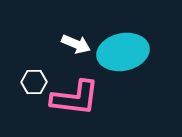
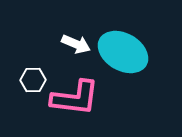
cyan ellipse: rotated 42 degrees clockwise
white hexagon: moved 1 px left, 2 px up
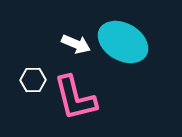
cyan ellipse: moved 10 px up
pink L-shape: rotated 69 degrees clockwise
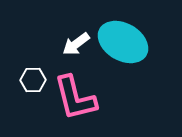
white arrow: rotated 120 degrees clockwise
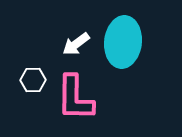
cyan ellipse: rotated 66 degrees clockwise
pink L-shape: rotated 15 degrees clockwise
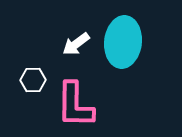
pink L-shape: moved 7 px down
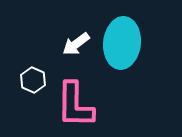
cyan ellipse: moved 1 px left, 1 px down
white hexagon: rotated 25 degrees clockwise
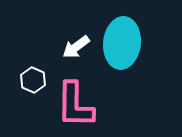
white arrow: moved 3 px down
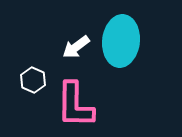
cyan ellipse: moved 1 px left, 2 px up
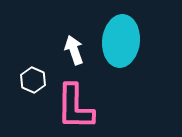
white arrow: moved 2 px left, 3 px down; rotated 108 degrees clockwise
pink L-shape: moved 2 px down
